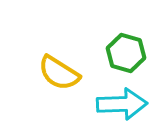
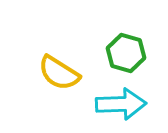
cyan arrow: moved 1 px left
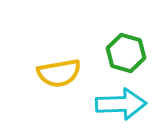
yellow semicircle: rotated 42 degrees counterclockwise
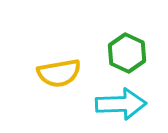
green hexagon: moved 1 px right; rotated 9 degrees clockwise
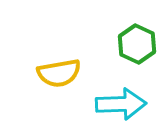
green hexagon: moved 10 px right, 9 px up
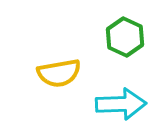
green hexagon: moved 12 px left, 7 px up
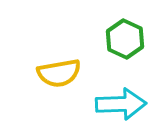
green hexagon: moved 2 px down
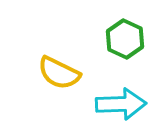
yellow semicircle: rotated 36 degrees clockwise
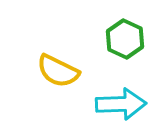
yellow semicircle: moved 1 px left, 2 px up
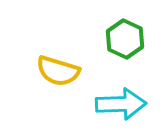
yellow semicircle: rotated 9 degrees counterclockwise
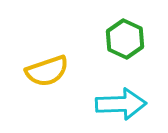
yellow semicircle: moved 11 px left; rotated 36 degrees counterclockwise
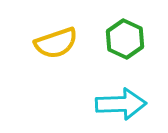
yellow semicircle: moved 9 px right, 28 px up
